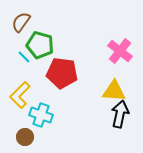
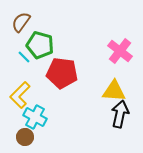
cyan cross: moved 6 px left, 2 px down; rotated 10 degrees clockwise
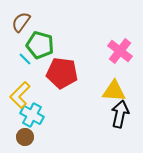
cyan line: moved 1 px right, 2 px down
cyan cross: moved 3 px left, 2 px up
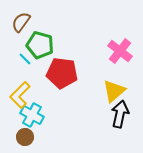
yellow triangle: rotated 45 degrees counterclockwise
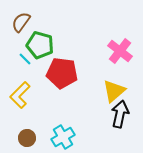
cyan cross: moved 31 px right, 22 px down; rotated 30 degrees clockwise
brown circle: moved 2 px right, 1 px down
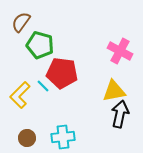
pink cross: rotated 10 degrees counterclockwise
cyan line: moved 18 px right, 27 px down
yellow triangle: rotated 30 degrees clockwise
cyan cross: rotated 25 degrees clockwise
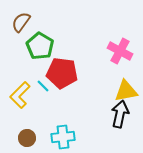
green pentagon: moved 1 px down; rotated 16 degrees clockwise
yellow triangle: moved 12 px right
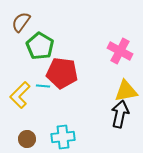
cyan line: rotated 40 degrees counterclockwise
brown circle: moved 1 px down
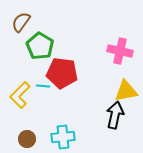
pink cross: rotated 15 degrees counterclockwise
black arrow: moved 5 px left, 1 px down
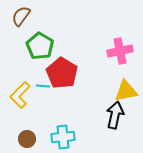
brown semicircle: moved 6 px up
pink cross: rotated 25 degrees counterclockwise
red pentagon: rotated 24 degrees clockwise
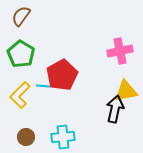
green pentagon: moved 19 px left, 8 px down
red pentagon: moved 2 px down; rotated 12 degrees clockwise
black arrow: moved 6 px up
brown circle: moved 1 px left, 2 px up
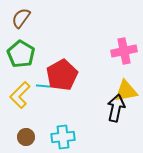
brown semicircle: moved 2 px down
pink cross: moved 4 px right
black arrow: moved 1 px right, 1 px up
